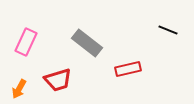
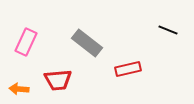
red trapezoid: rotated 12 degrees clockwise
orange arrow: rotated 66 degrees clockwise
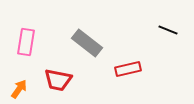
pink rectangle: rotated 16 degrees counterclockwise
red trapezoid: rotated 16 degrees clockwise
orange arrow: rotated 120 degrees clockwise
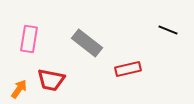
pink rectangle: moved 3 px right, 3 px up
red trapezoid: moved 7 px left
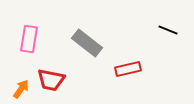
orange arrow: moved 2 px right
